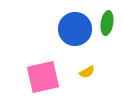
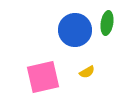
blue circle: moved 1 px down
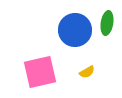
pink square: moved 3 px left, 5 px up
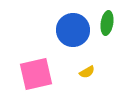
blue circle: moved 2 px left
pink square: moved 4 px left, 2 px down
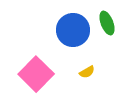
green ellipse: rotated 30 degrees counterclockwise
pink square: rotated 32 degrees counterclockwise
